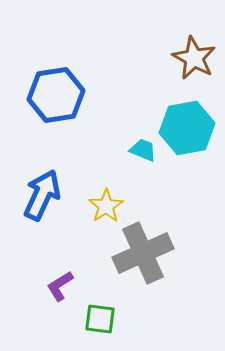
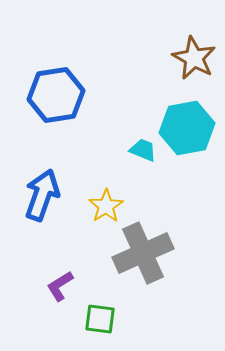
blue arrow: rotated 6 degrees counterclockwise
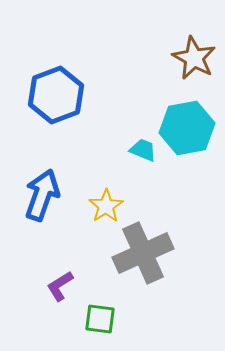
blue hexagon: rotated 12 degrees counterclockwise
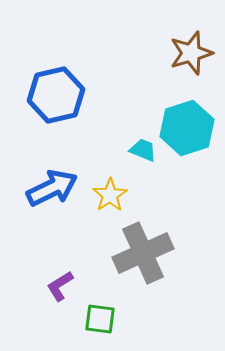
brown star: moved 3 px left, 5 px up; rotated 27 degrees clockwise
blue hexagon: rotated 8 degrees clockwise
cyan hexagon: rotated 8 degrees counterclockwise
blue arrow: moved 10 px right, 7 px up; rotated 45 degrees clockwise
yellow star: moved 4 px right, 11 px up
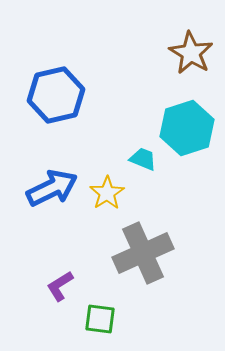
brown star: rotated 24 degrees counterclockwise
cyan trapezoid: moved 9 px down
yellow star: moved 3 px left, 2 px up
